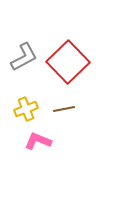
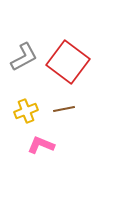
red square: rotated 9 degrees counterclockwise
yellow cross: moved 2 px down
pink L-shape: moved 3 px right, 4 px down
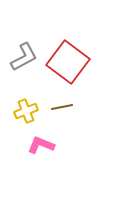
brown line: moved 2 px left, 2 px up
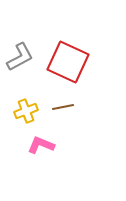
gray L-shape: moved 4 px left
red square: rotated 12 degrees counterclockwise
brown line: moved 1 px right
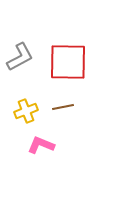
red square: rotated 24 degrees counterclockwise
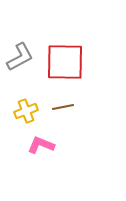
red square: moved 3 px left
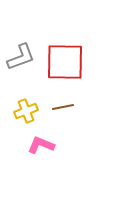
gray L-shape: moved 1 px right; rotated 8 degrees clockwise
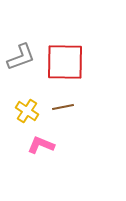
yellow cross: moved 1 px right; rotated 35 degrees counterclockwise
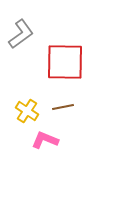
gray L-shape: moved 23 px up; rotated 16 degrees counterclockwise
pink L-shape: moved 4 px right, 5 px up
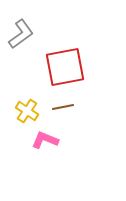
red square: moved 5 px down; rotated 12 degrees counterclockwise
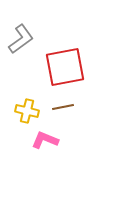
gray L-shape: moved 5 px down
yellow cross: rotated 20 degrees counterclockwise
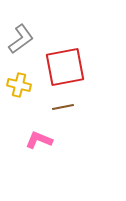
yellow cross: moved 8 px left, 26 px up
pink L-shape: moved 6 px left
